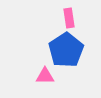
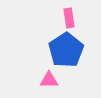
pink triangle: moved 4 px right, 4 px down
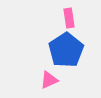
pink triangle: rotated 24 degrees counterclockwise
